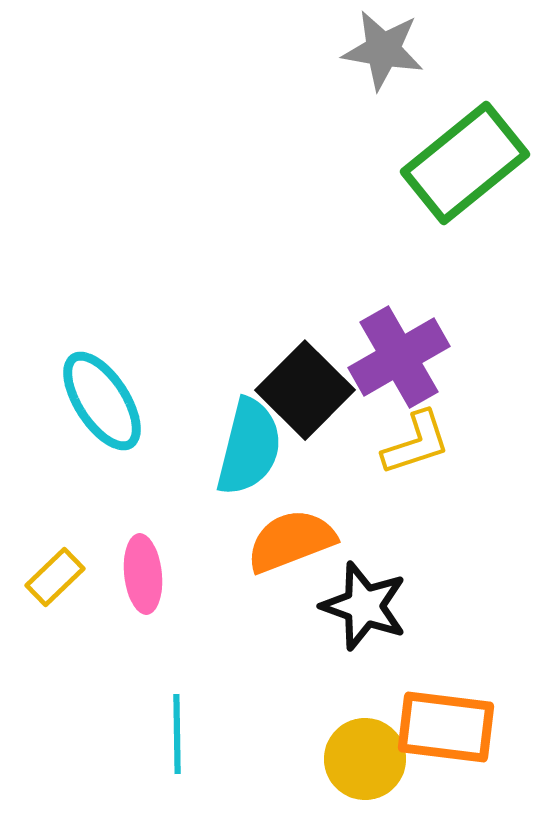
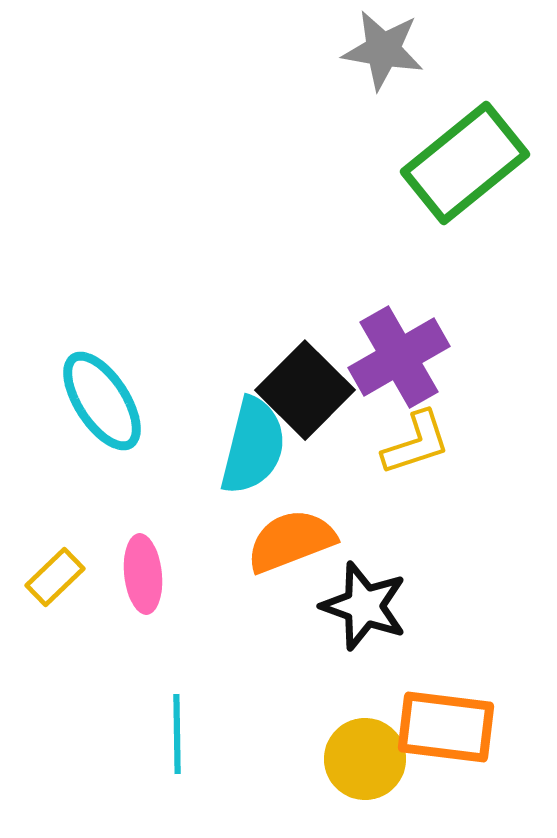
cyan semicircle: moved 4 px right, 1 px up
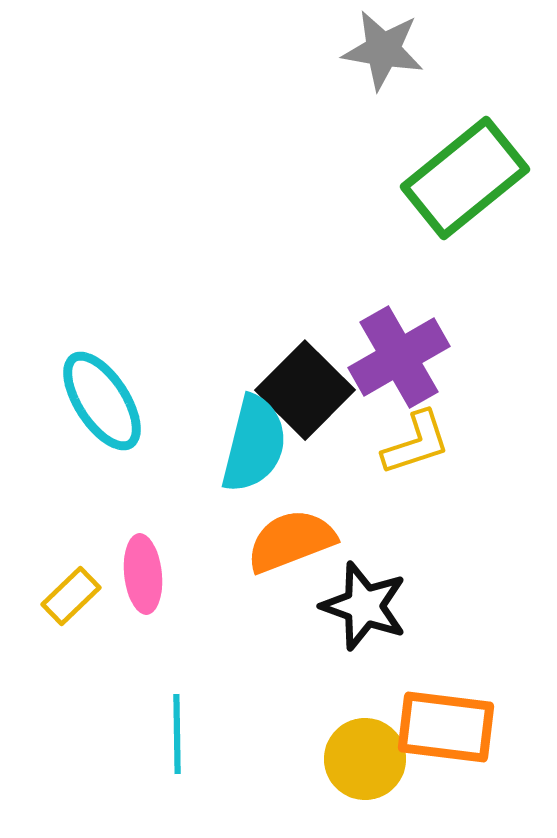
green rectangle: moved 15 px down
cyan semicircle: moved 1 px right, 2 px up
yellow rectangle: moved 16 px right, 19 px down
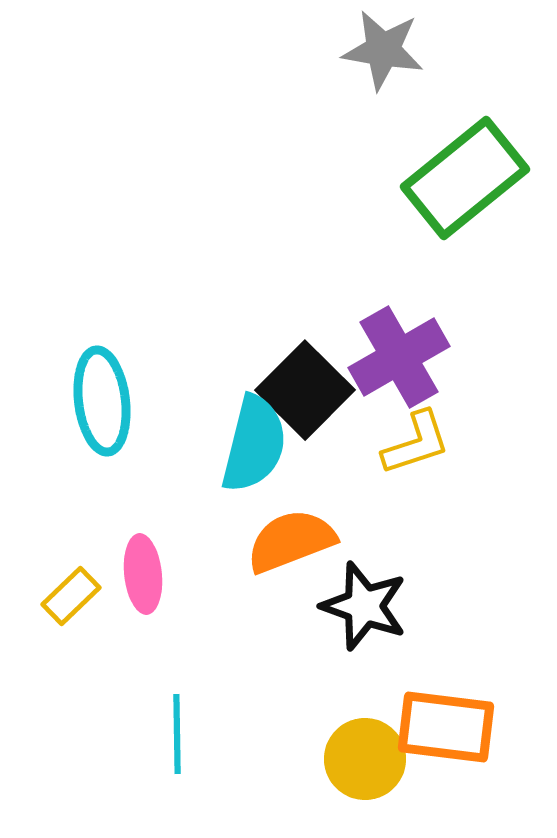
cyan ellipse: rotated 26 degrees clockwise
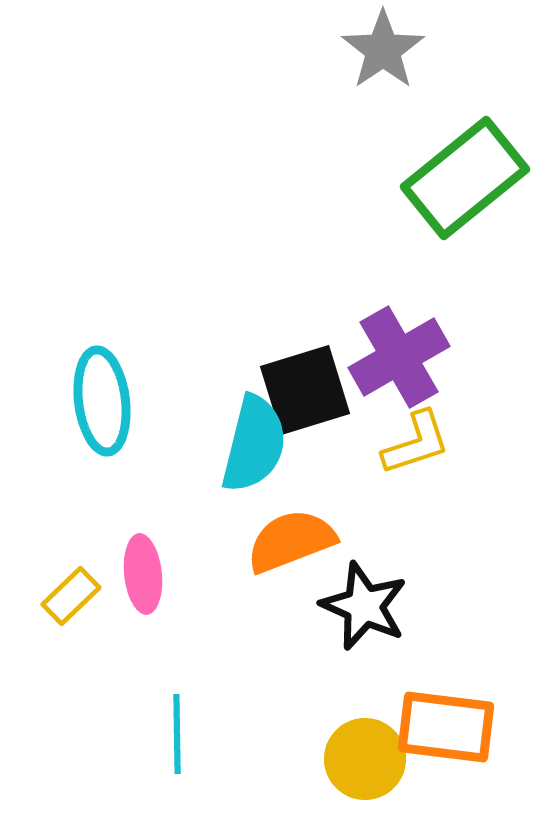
gray star: rotated 28 degrees clockwise
black square: rotated 28 degrees clockwise
black star: rotated 4 degrees clockwise
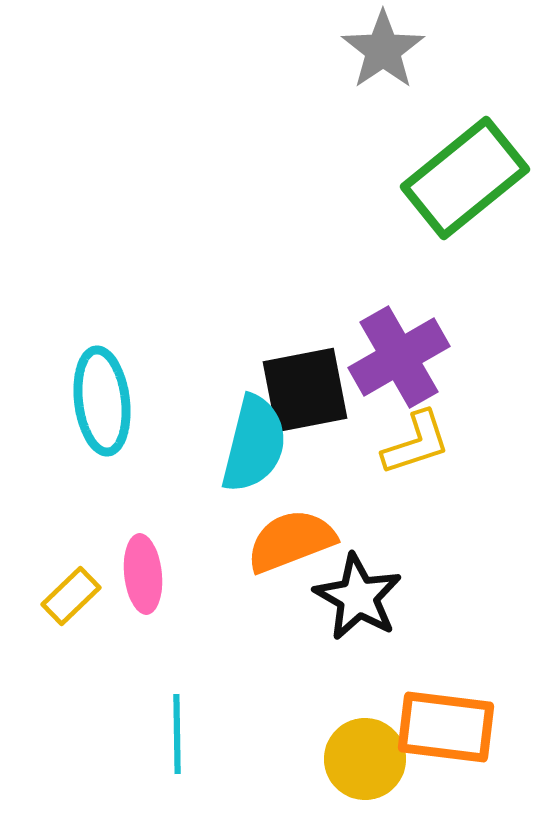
black square: rotated 6 degrees clockwise
black star: moved 6 px left, 9 px up; rotated 6 degrees clockwise
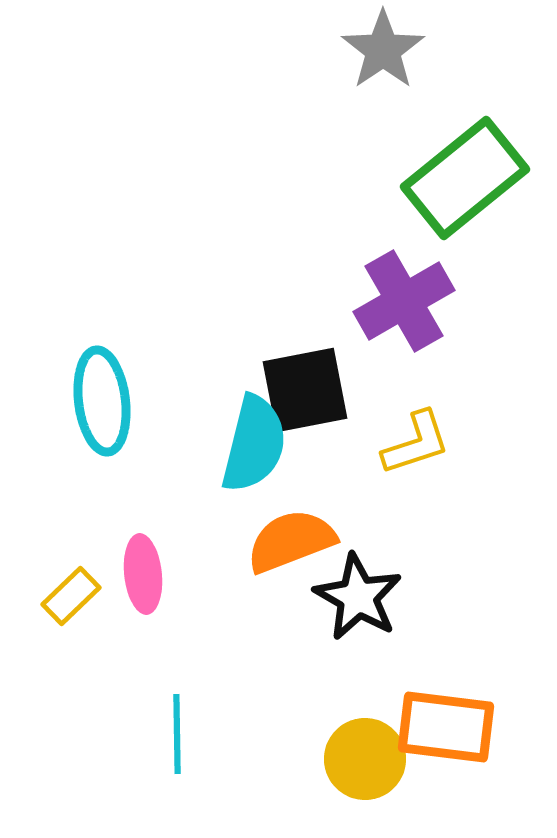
purple cross: moved 5 px right, 56 px up
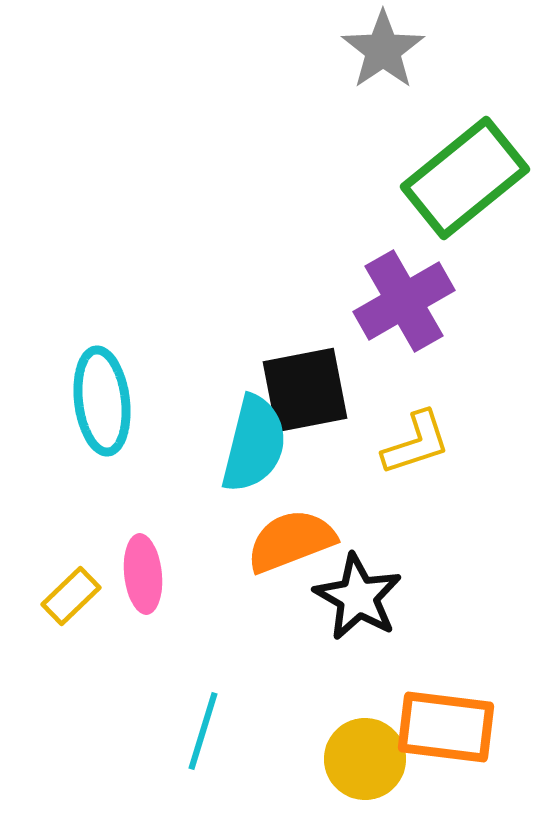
cyan line: moved 26 px right, 3 px up; rotated 18 degrees clockwise
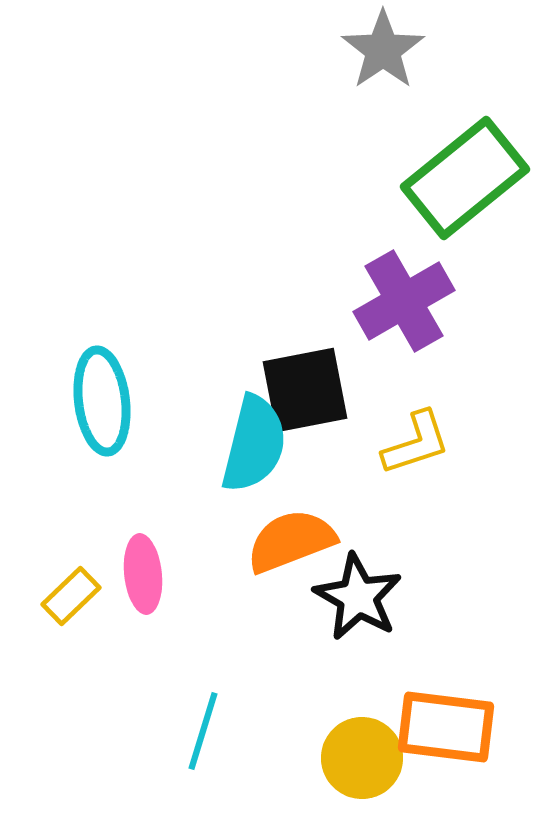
yellow circle: moved 3 px left, 1 px up
